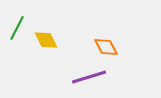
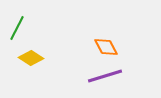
yellow diamond: moved 15 px left, 18 px down; rotated 30 degrees counterclockwise
purple line: moved 16 px right, 1 px up
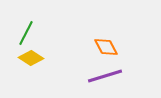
green line: moved 9 px right, 5 px down
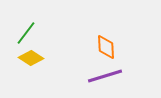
green line: rotated 10 degrees clockwise
orange diamond: rotated 25 degrees clockwise
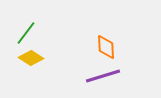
purple line: moved 2 px left
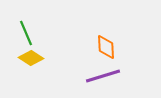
green line: rotated 60 degrees counterclockwise
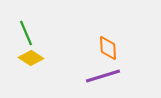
orange diamond: moved 2 px right, 1 px down
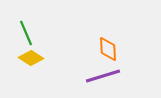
orange diamond: moved 1 px down
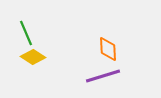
yellow diamond: moved 2 px right, 1 px up
